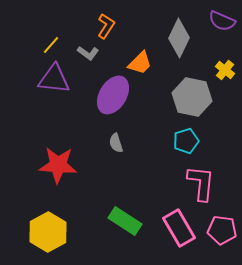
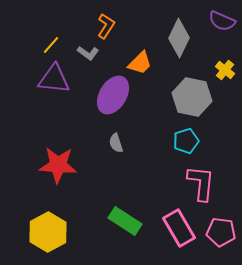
pink pentagon: moved 1 px left, 2 px down
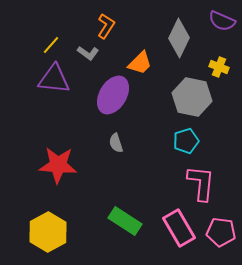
yellow cross: moved 6 px left, 3 px up; rotated 18 degrees counterclockwise
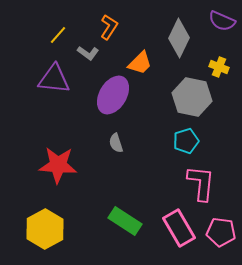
orange L-shape: moved 3 px right, 1 px down
yellow line: moved 7 px right, 10 px up
yellow hexagon: moved 3 px left, 3 px up
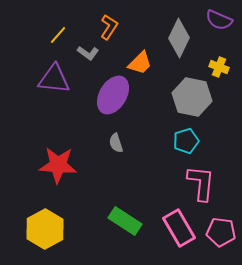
purple semicircle: moved 3 px left, 1 px up
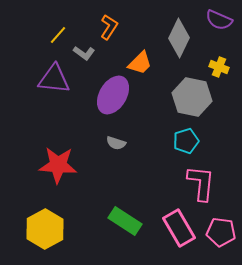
gray L-shape: moved 4 px left
gray semicircle: rotated 54 degrees counterclockwise
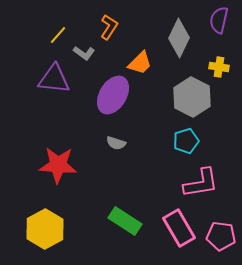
purple semicircle: rotated 80 degrees clockwise
yellow cross: rotated 12 degrees counterclockwise
gray hexagon: rotated 15 degrees clockwise
pink L-shape: rotated 75 degrees clockwise
pink pentagon: moved 4 px down
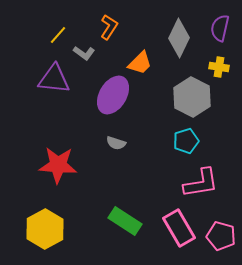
purple semicircle: moved 1 px right, 8 px down
pink pentagon: rotated 8 degrees clockwise
